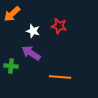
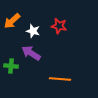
orange arrow: moved 7 px down
orange line: moved 2 px down
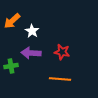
red star: moved 3 px right, 26 px down
white star: moved 1 px left; rotated 16 degrees clockwise
purple arrow: rotated 30 degrees counterclockwise
green cross: rotated 16 degrees counterclockwise
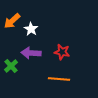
white star: moved 1 px left, 2 px up
green cross: rotated 32 degrees counterclockwise
orange line: moved 1 px left
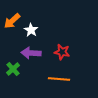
white star: moved 1 px down
green cross: moved 2 px right, 3 px down
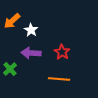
red star: rotated 21 degrees clockwise
green cross: moved 3 px left
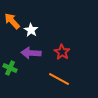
orange arrow: rotated 90 degrees clockwise
green cross: moved 1 px up; rotated 24 degrees counterclockwise
orange line: rotated 25 degrees clockwise
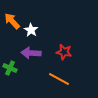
red star: moved 2 px right; rotated 21 degrees counterclockwise
